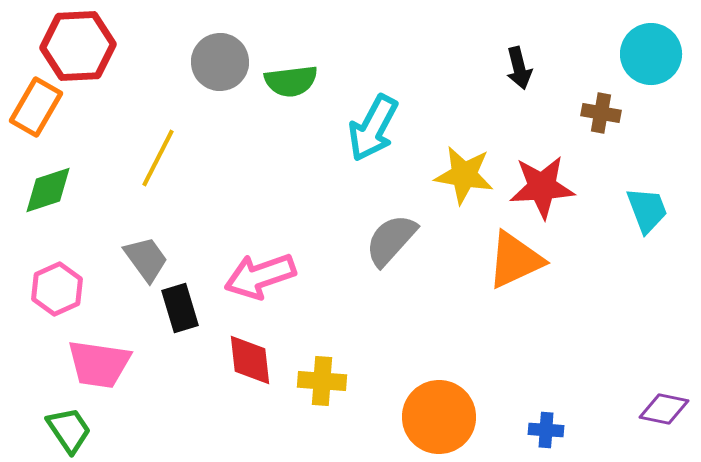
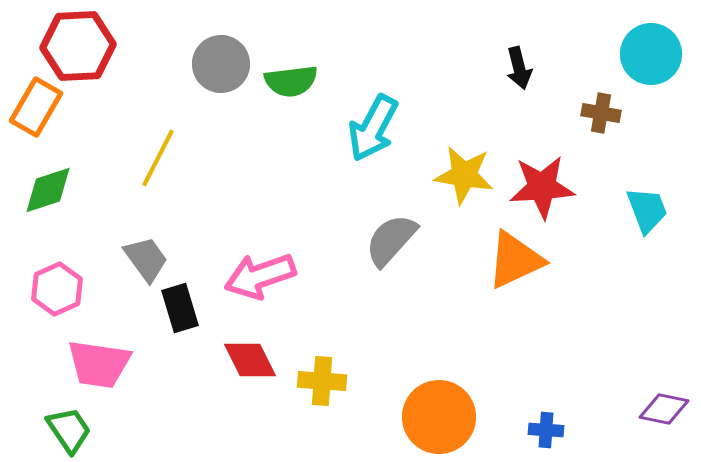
gray circle: moved 1 px right, 2 px down
red diamond: rotated 20 degrees counterclockwise
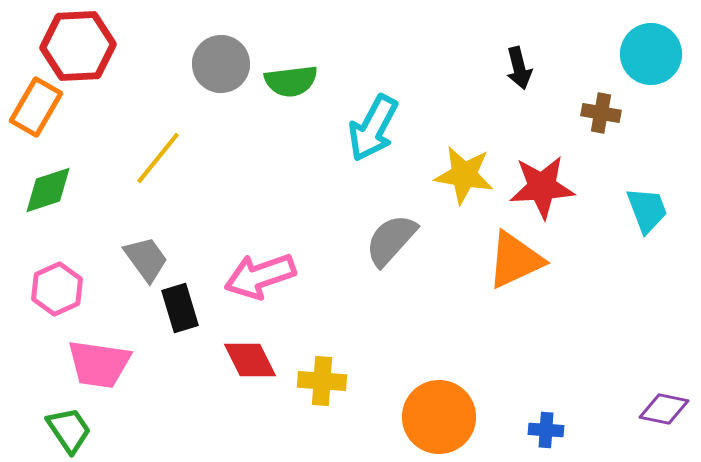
yellow line: rotated 12 degrees clockwise
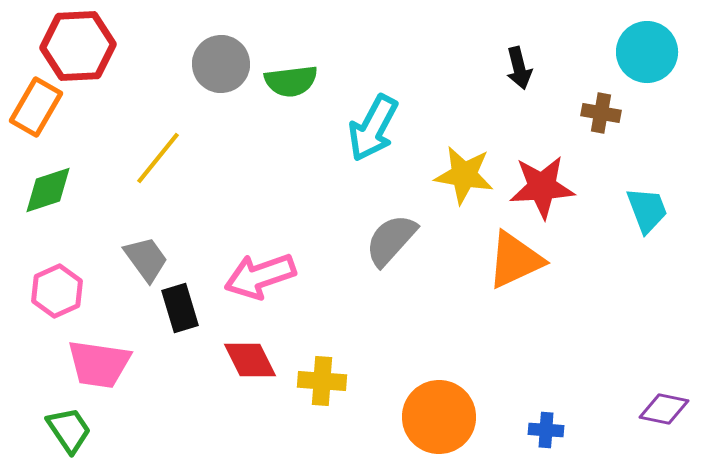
cyan circle: moved 4 px left, 2 px up
pink hexagon: moved 2 px down
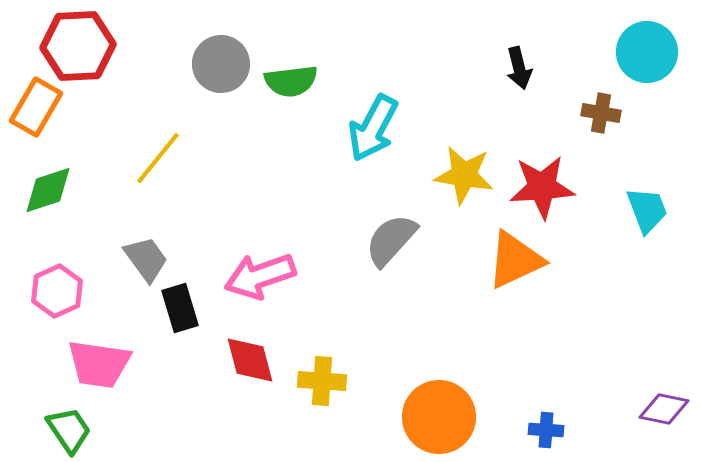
red diamond: rotated 12 degrees clockwise
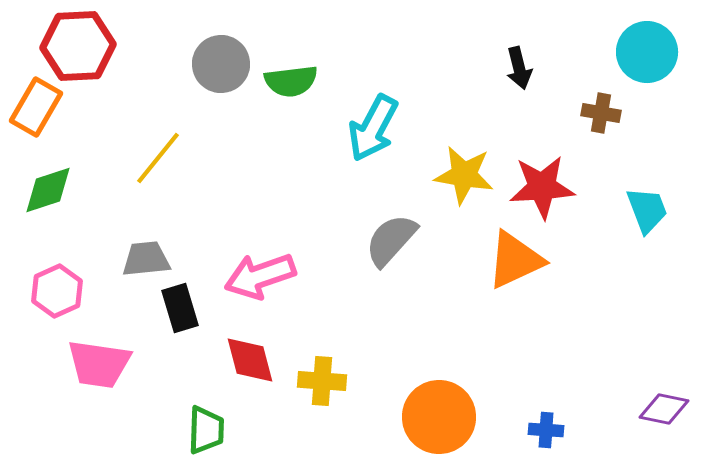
gray trapezoid: rotated 60 degrees counterclockwise
green trapezoid: moved 137 px right; rotated 36 degrees clockwise
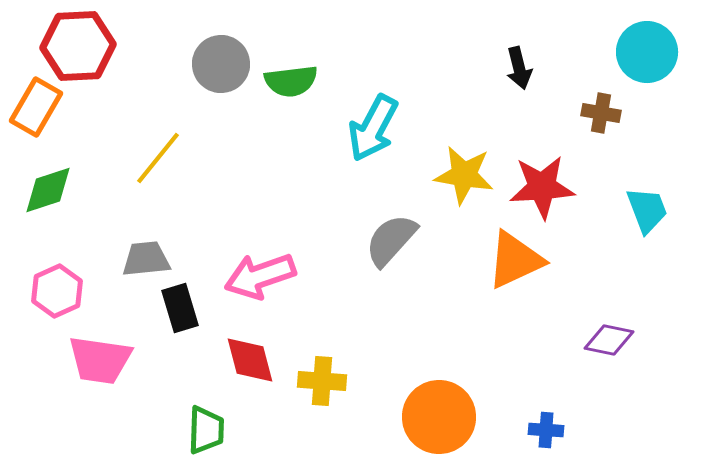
pink trapezoid: moved 1 px right, 4 px up
purple diamond: moved 55 px left, 69 px up
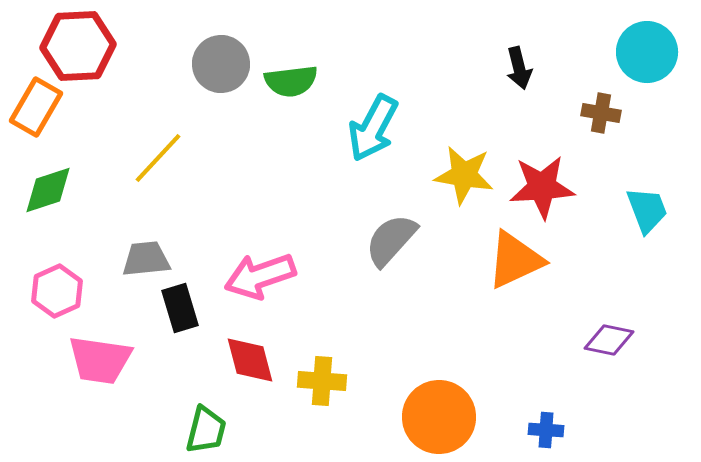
yellow line: rotated 4 degrees clockwise
green trapezoid: rotated 12 degrees clockwise
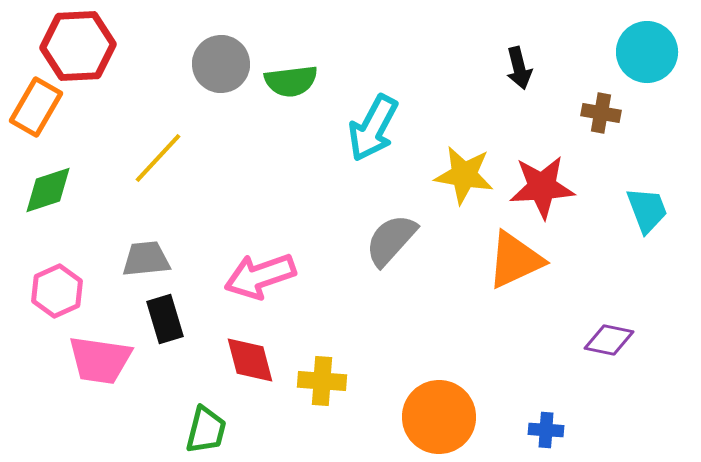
black rectangle: moved 15 px left, 11 px down
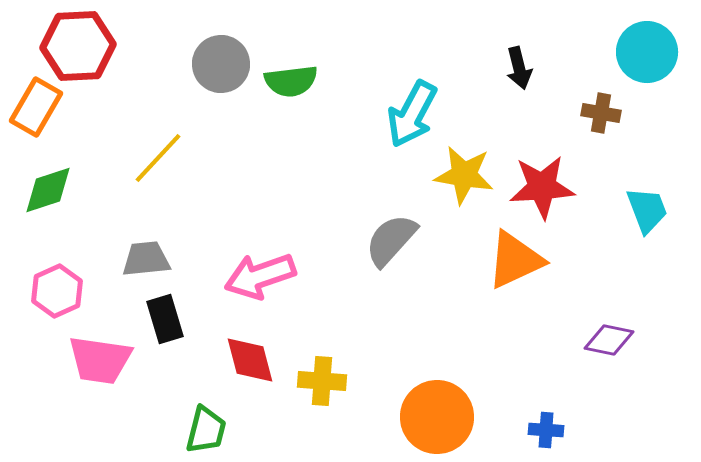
cyan arrow: moved 39 px right, 14 px up
orange circle: moved 2 px left
